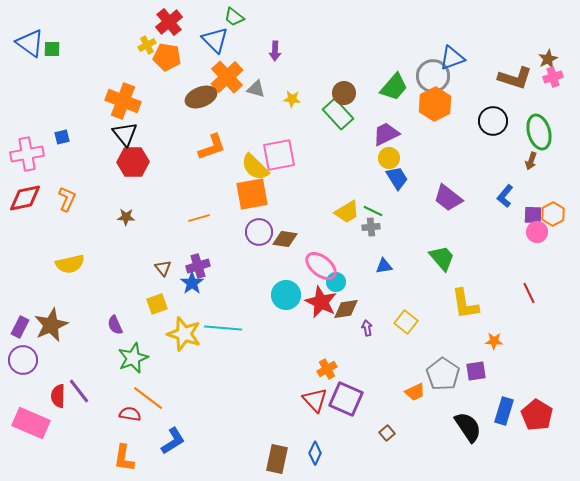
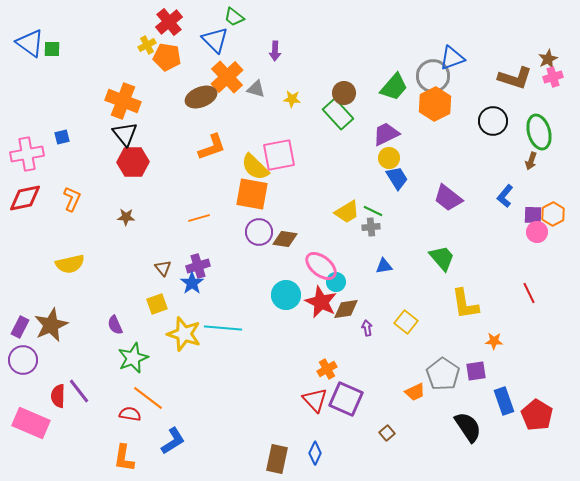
orange square at (252, 194): rotated 20 degrees clockwise
orange L-shape at (67, 199): moved 5 px right
blue rectangle at (504, 411): moved 10 px up; rotated 36 degrees counterclockwise
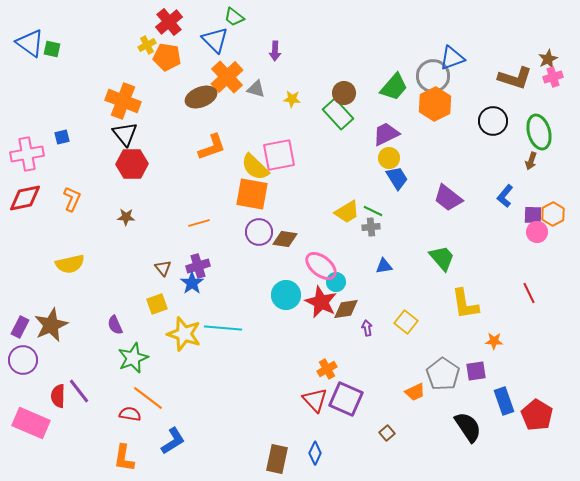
green square at (52, 49): rotated 12 degrees clockwise
red hexagon at (133, 162): moved 1 px left, 2 px down
orange line at (199, 218): moved 5 px down
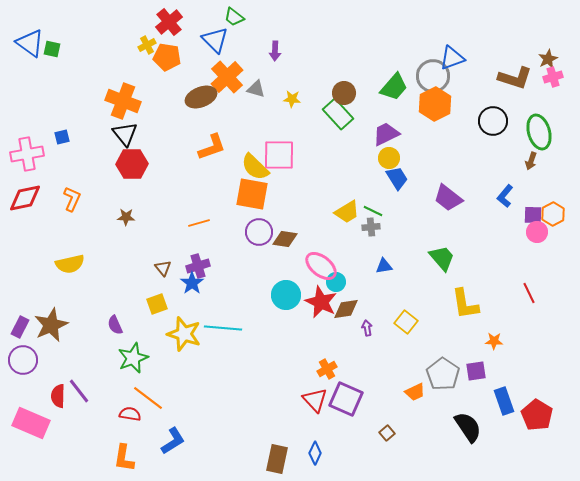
pink square at (279, 155): rotated 12 degrees clockwise
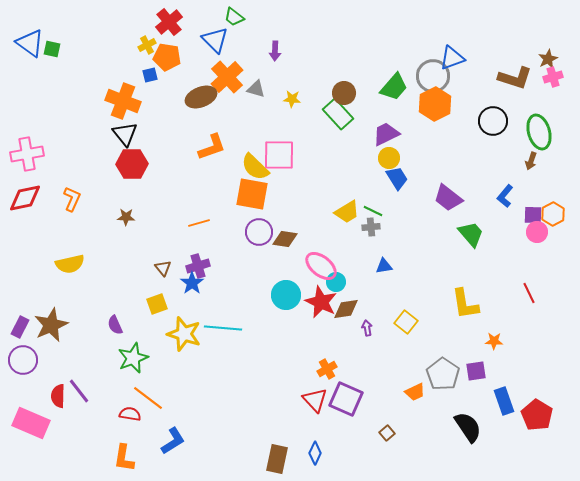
blue square at (62, 137): moved 88 px right, 62 px up
green trapezoid at (442, 258): moved 29 px right, 24 px up
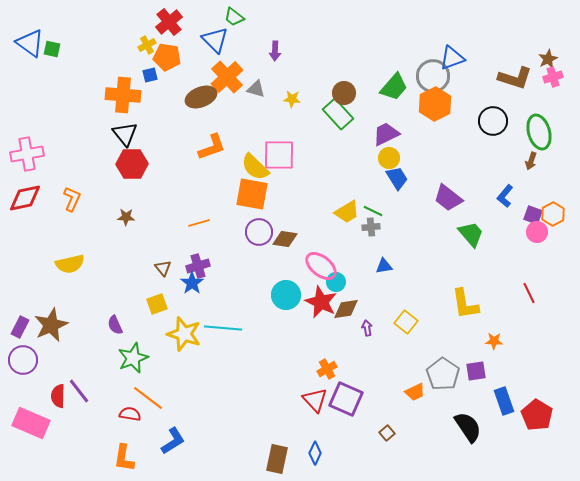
orange cross at (123, 101): moved 6 px up; rotated 16 degrees counterclockwise
purple square at (533, 215): rotated 18 degrees clockwise
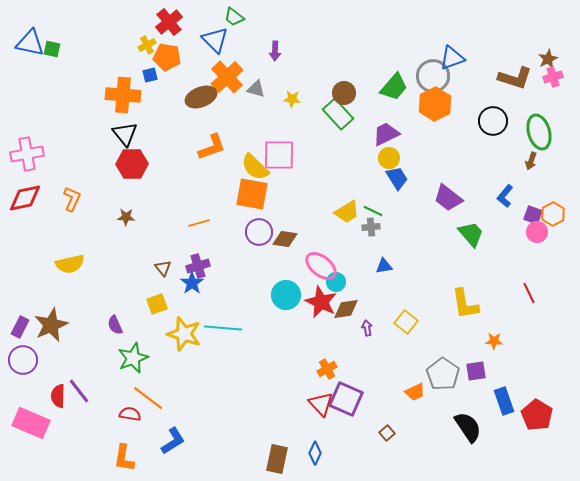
blue triangle at (30, 43): rotated 24 degrees counterclockwise
red triangle at (315, 400): moved 6 px right, 4 px down
